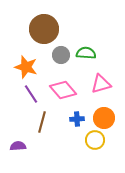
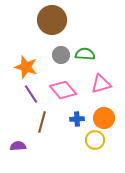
brown circle: moved 8 px right, 9 px up
green semicircle: moved 1 px left, 1 px down
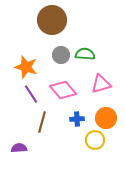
orange circle: moved 2 px right
purple semicircle: moved 1 px right, 2 px down
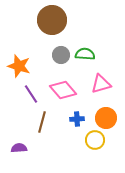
orange star: moved 7 px left, 1 px up
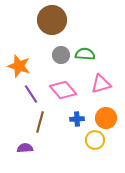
brown line: moved 2 px left
purple semicircle: moved 6 px right
